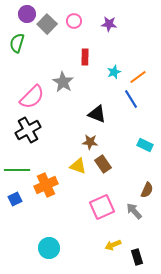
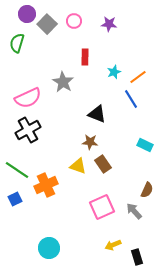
pink semicircle: moved 4 px left, 1 px down; rotated 20 degrees clockwise
green line: rotated 35 degrees clockwise
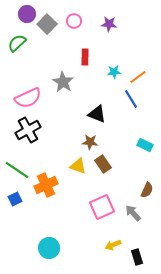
green semicircle: rotated 30 degrees clockwise
cyan star: rotated 16 degrees clockwise
gray arrow: moved 1 px left, 2 px down
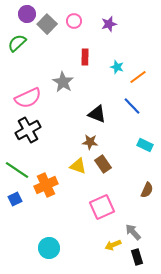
purple star: rotated 21 degrees counterclockwise
cyan star: moved 3 px right, 5 px up; rotated 24 degrees clockwise
blue line: moved 1 px right, 7 px down; rotated 12 degrees counterclockwise
gray arrow: moved 19 px down
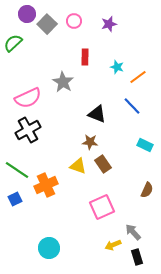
green semicircle: moved 4 px left
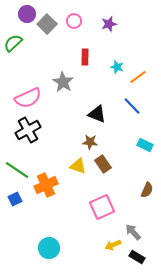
black rectangle: rotated 42 degrees counterclockwise
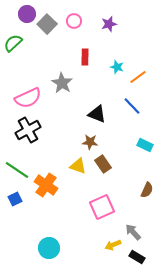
gray star: moved 1 px left, 1 px down
orange cross: rotated 30 degrees counterclockwise
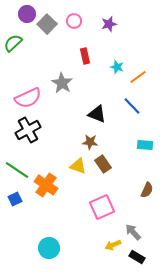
red rectangle: moved 1 px up; rotated 14 degrees counterclockwise
cyan rectangle: rotated 21 degrees counterclockwise
